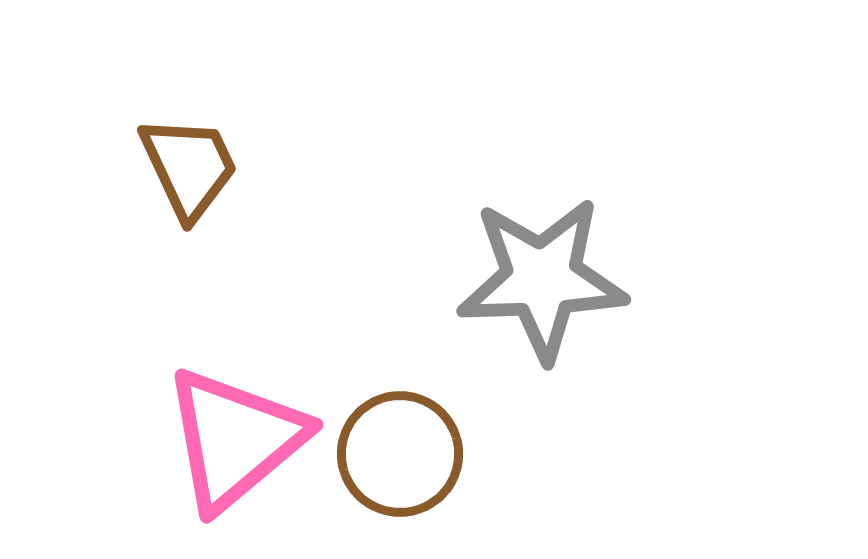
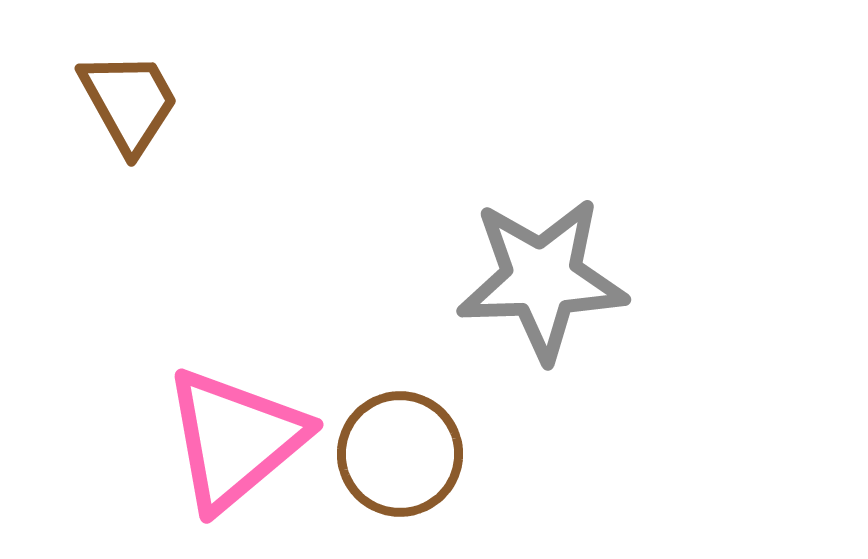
brown trapezoid: moved 60 px left, 65 px up; rotated 4 degrees counterclockwise
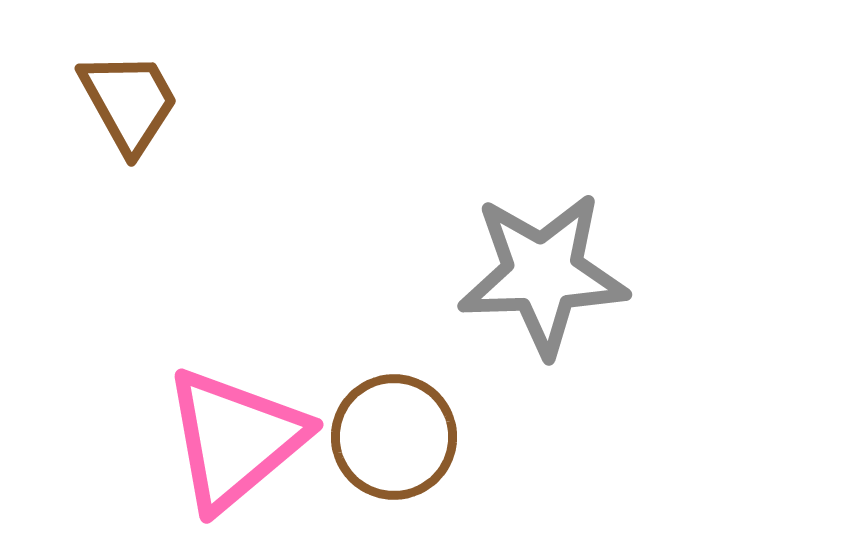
gray star: moved 1 px right, 5 px up
brown circle: moved 6 px left, 17 px up
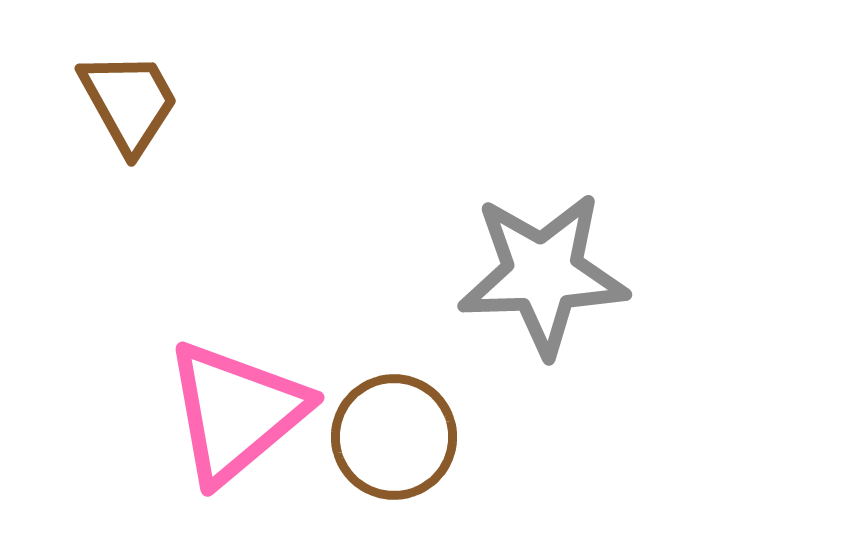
pink triangle: moved 1 px right, 27 px up
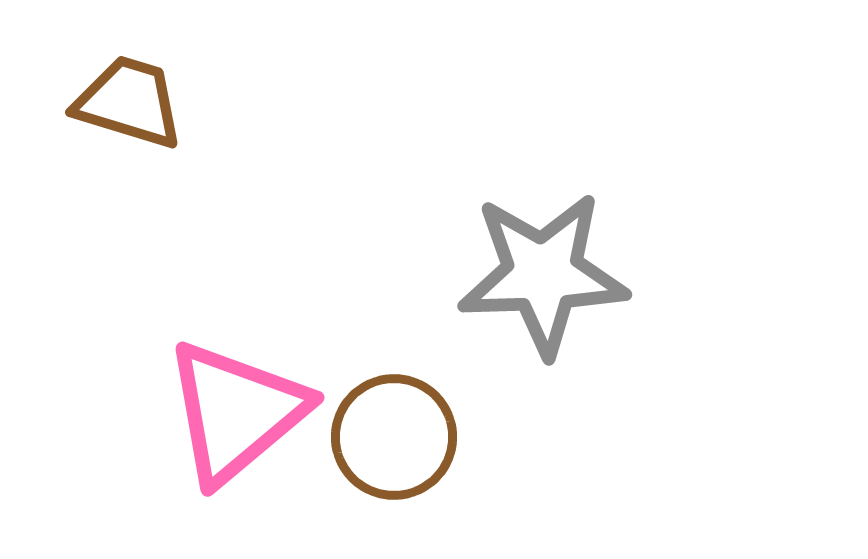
brown trapezoid: rotated 44 degrees counterclockwise
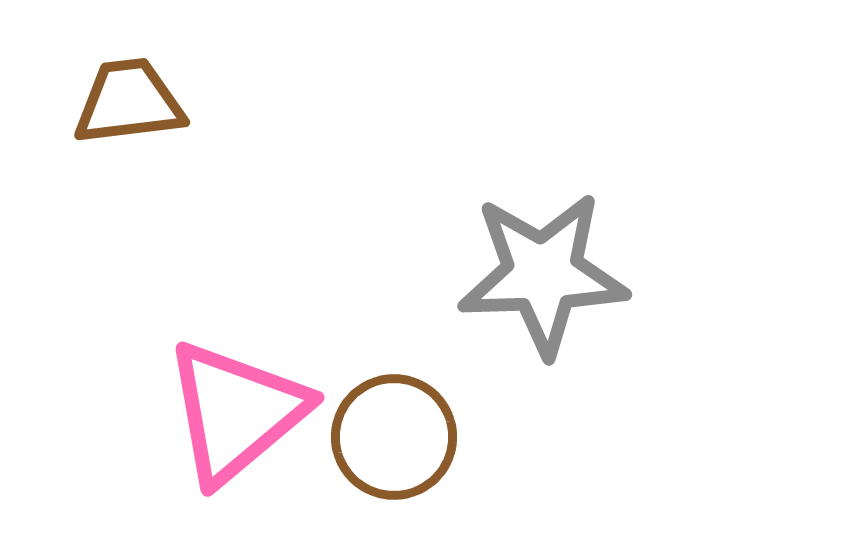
brown trapezoid: rotated 24 degrees counterclockwise
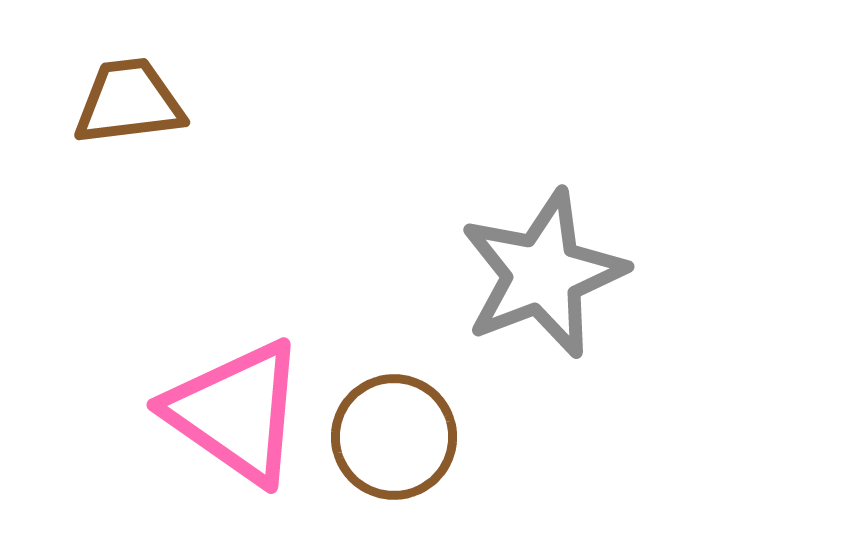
gray star: rotated 19 degrees counterclockwise
pink triangle: rotated 45 degrees counterclockwise
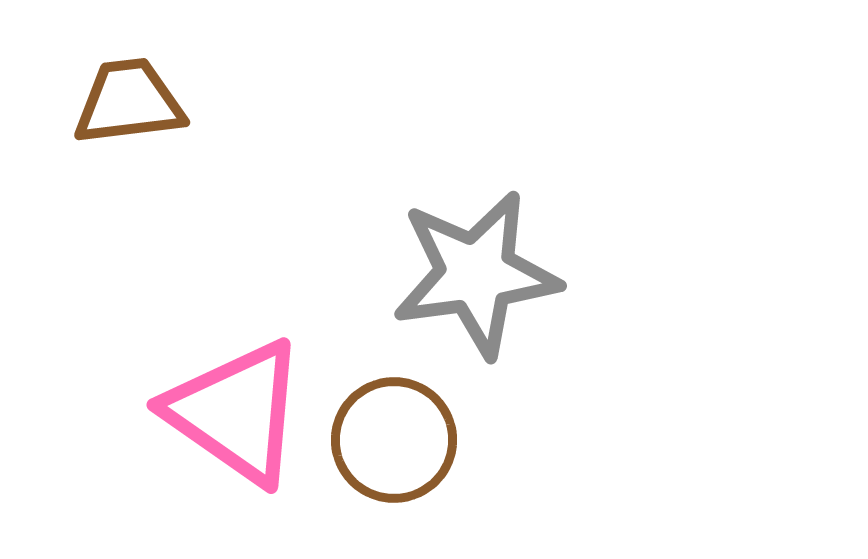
gray star: moved 67 px left; rotated 13 degrees clockwise
brown circle: moved 3 px down
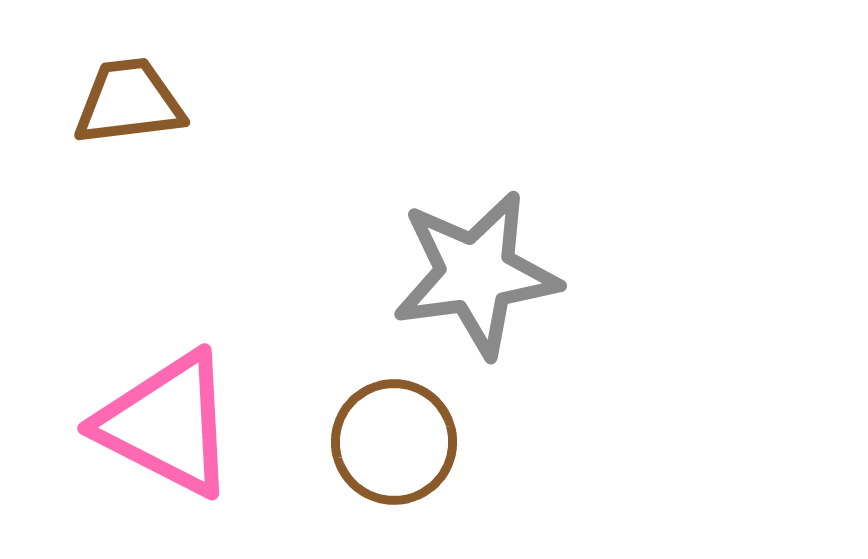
pink triangle: moved 69 px left, 12 px down; rotated 8 degrees counterclockwise
brown circle: moved 2 px down
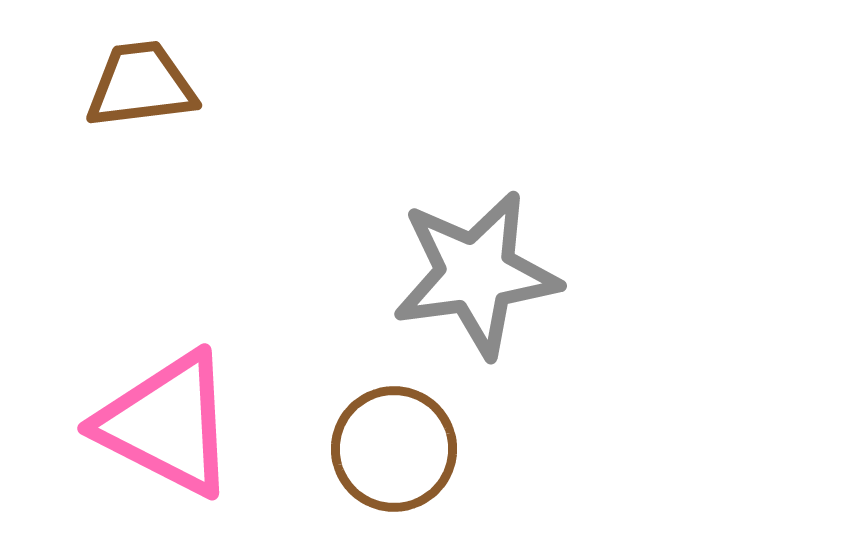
brown trapezoid: moved 12 px right, 17 px up
brown circle: moved 7 px down
